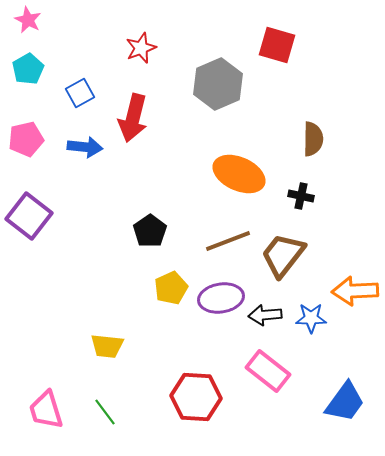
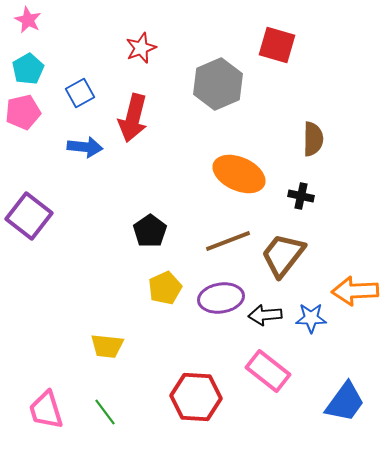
pink pentagon: moved 3 px left, 27 px up
yellow pentagon: moved 6 px left
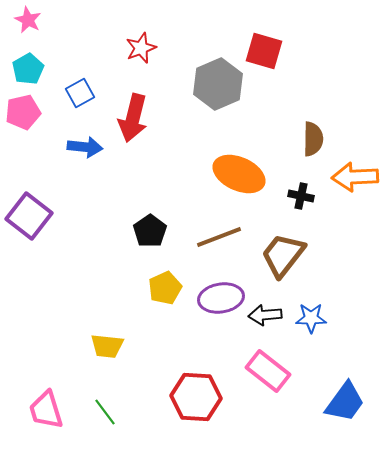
red square: moved 13 px left, 6 px down
brown line: moved 9 px left, 4 px up
orange arrow: moved 114 px up
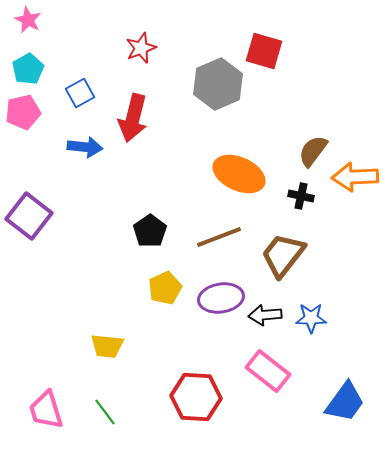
brown semicircle: moved 12 px down; rotated 144 degrees counterclockwise
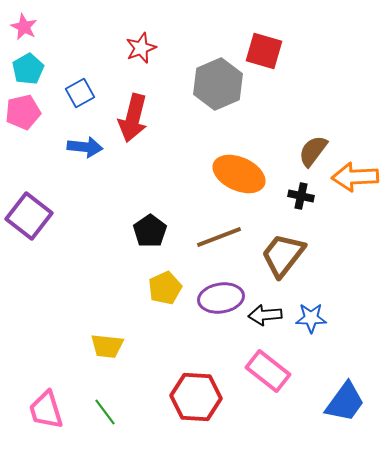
pink star: moved 4 px left, 7 px down
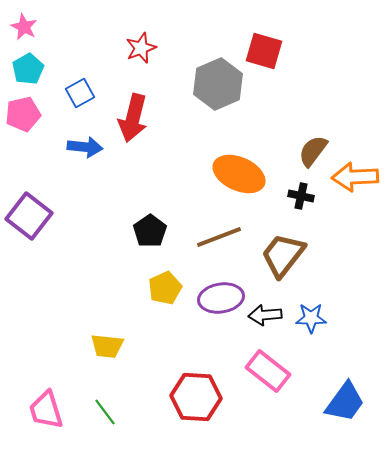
pink pentagon: moved 2 px down
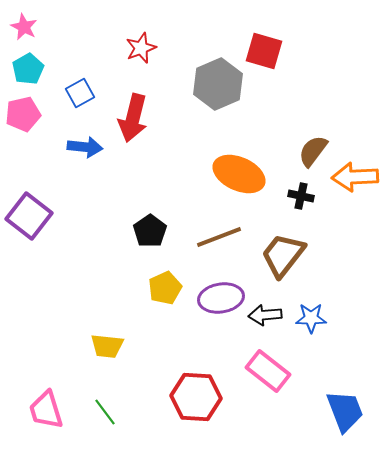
blue trapezoid: moved 9 px down; rotated 57 degrees counterclockwise
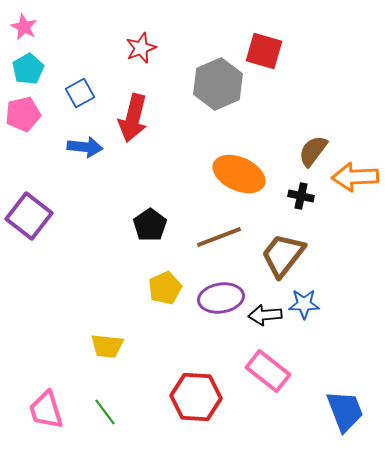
black pentagon: moved 6 px up
blue star: moved 7 px left, 14 px up
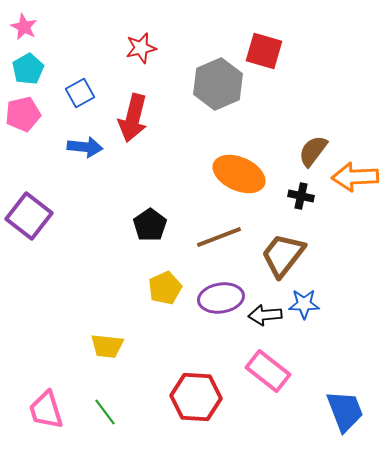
red star: rotated 8 degrees clockwise
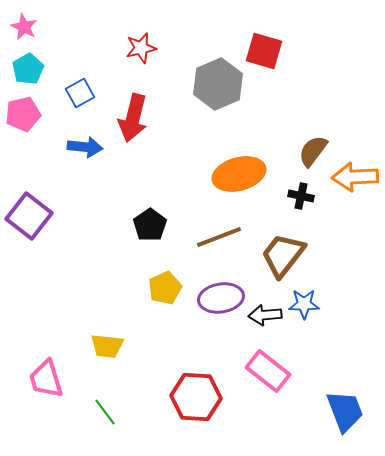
orange ellipse: rotated 39 degrees counterclockwise
pink trapezoid: moved 31 px up
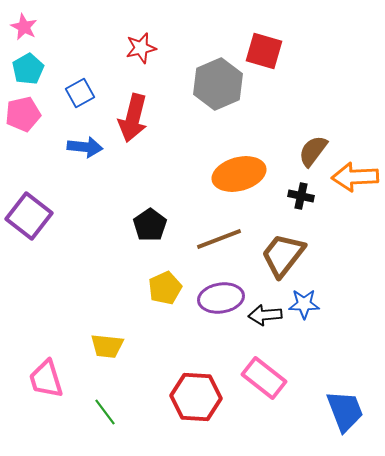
brown line: moved 2 px down
pink rectangle: moved 4 px left, 7 px down
